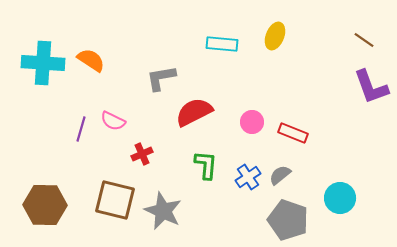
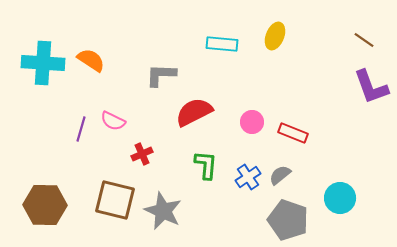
gray L-shape: moved 3 px up; rotated 12 degrees clockwise
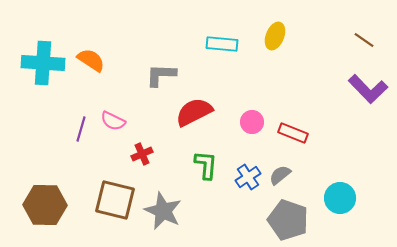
purple L-shape: moved 3 px left, 2 px down; rotated 24 degrees counterclockwise
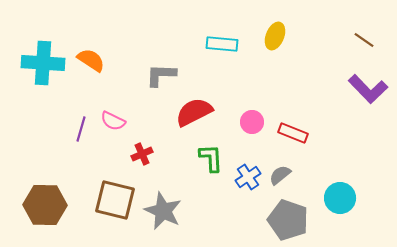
green L-shape: moved 5 px right, 7 px up; rotated 8 degrees counterclockwise
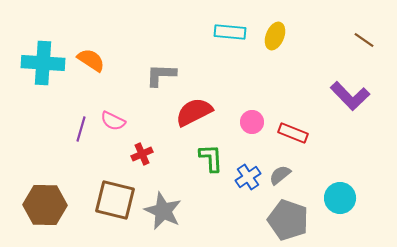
cyan rectangle: moved 8 px right, 12 px up
purple L-shape: moved 18 px left, 7 px down
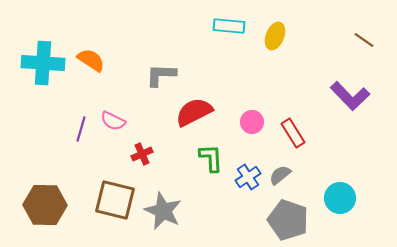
cyan rectangle: moved 1 px left, 6 px up
red rectangle: rotated 36 degrees clockwise
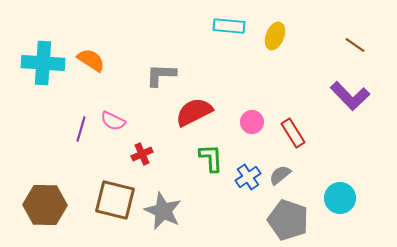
brown line: moved 9 px left, 5 px down
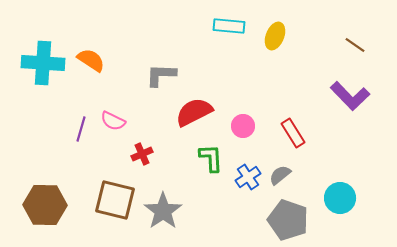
pink circle: moved 9 px left, 4 px down
gray star: rotated 12 degrees clockwise
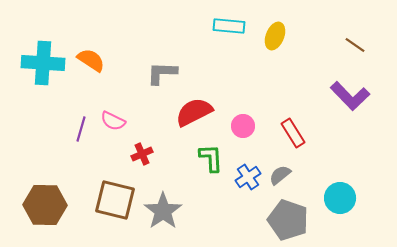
gray L-shape: moved 1 px right, 2 px up
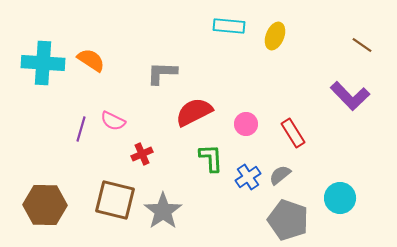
brown line: moved 7 px right
pink circle: moved 3 px right, 2 px up
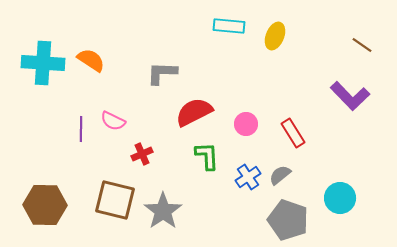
purple line: rotated 15 degrees counterclockwise
green L-shape: moved 4 px left, 2 px up
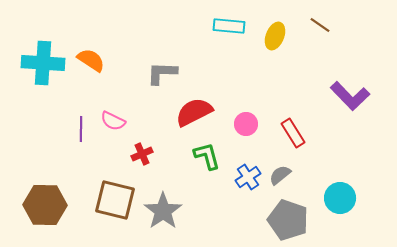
brown line: moved 42 px left, 20 px up
green L-shape: rotated 12 degrees counterclockwise
